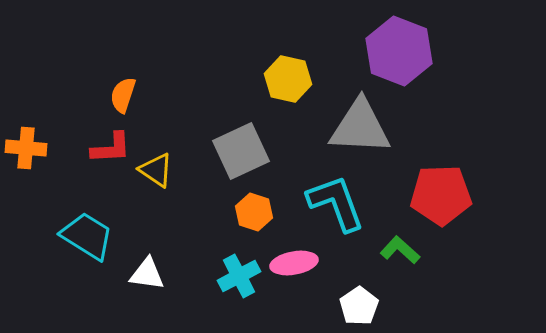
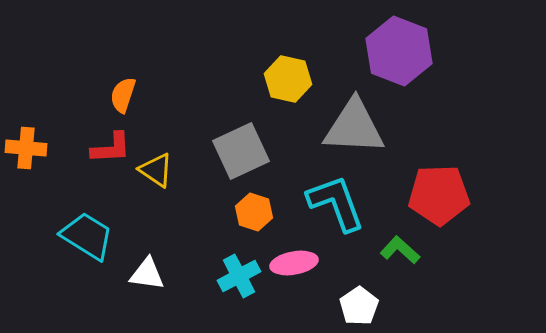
gray triangle: moved 6 px left
red pentagon: moved 2 px left
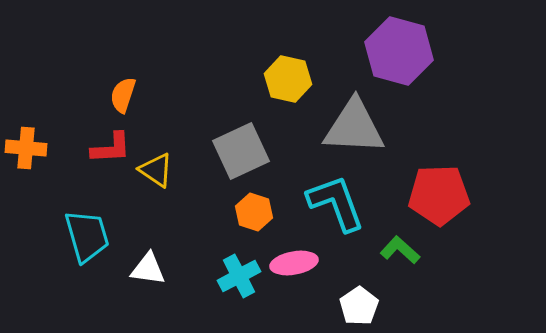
purple hexagon: rotated 6 degrees counterclockwise
cyan trapezoid: rotated 42 degrees clockwise
white triangle: moved 1 px right, 5 px up
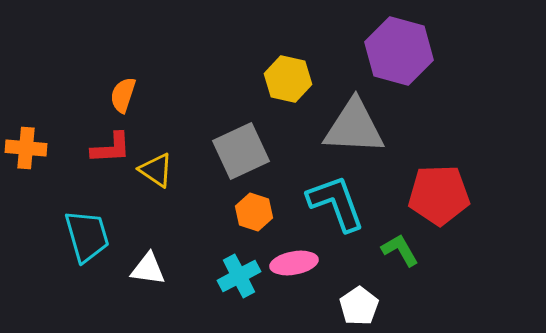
green L-shape: rotated 18 degrees clockwise
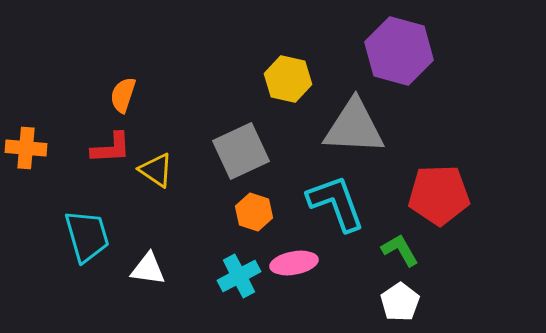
white pentagon: moved 41 px right, 4 px up
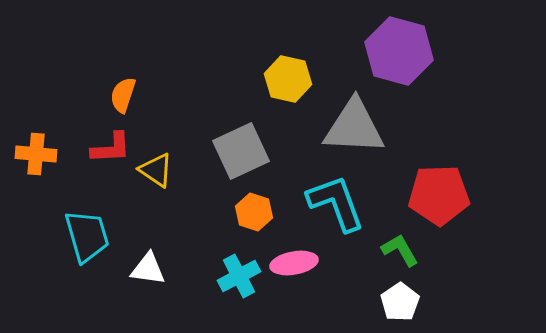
orange cross: moved 10 px right, 6 px down
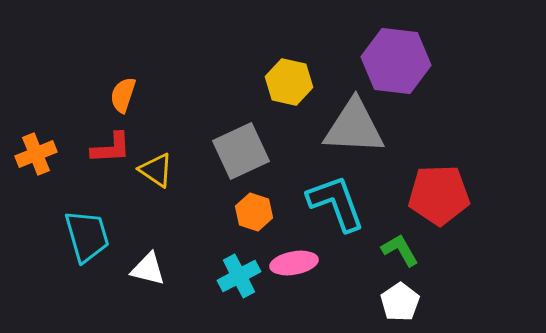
purple hexagon: moved 3 px left, 10 px down; rotated 8 degrees counterclockwise
yellow hexagon: moved 1 px right, 3 px down
orange cross: rotated 27 degrees counterclockwise
white triangle: rotated 6 degrees clockwise
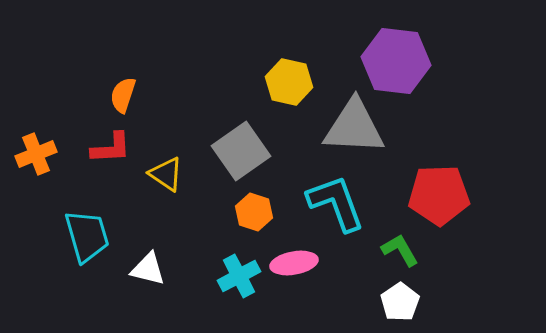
gray square: rotated 10 degrees counterclockwise
yellow triangle: moved 10 px right, 4 px down
